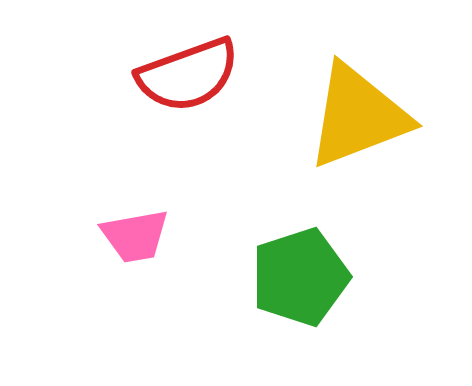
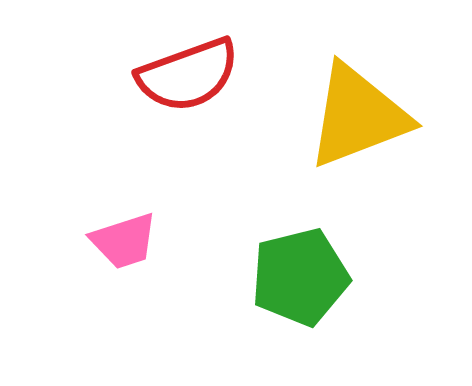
pink trapezoid: moved 11 px left, 5 px down; rotated 8 degrees counterclockwise
green pentagon: rotated 4 degrees clockwise
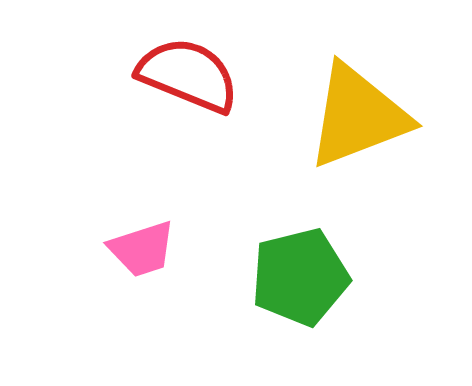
red semicircle: rotated 138 degrees counterclockwise
pink trapezoid: moved 18 px right, 8 px down
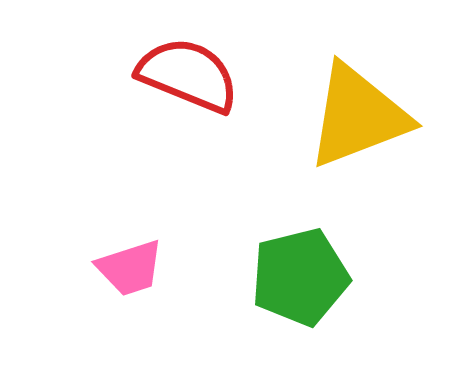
pink trapezoid: moved 12 px left, 19 px down
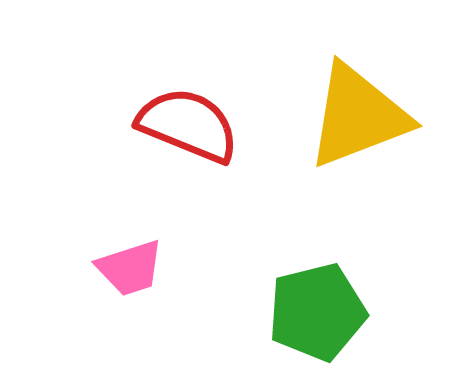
red semicircle: moved 50 px down
green pentagon: moved 17 px right, 35 px down
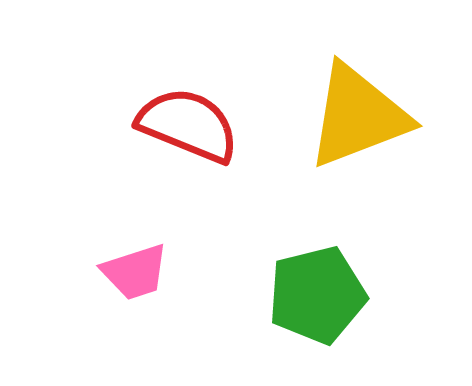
pink trapezoid: moved 5 px right, 4 px down
green pentagon: moved 17 px up
